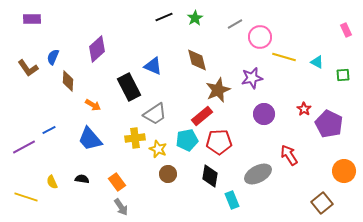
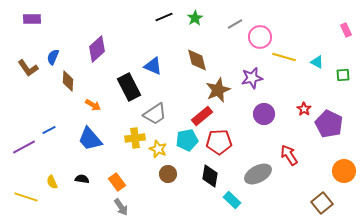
cyan rectangle at (232, 200): rotated 24 degrees counterclockwise
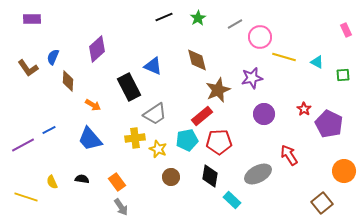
green star at (195, 18): moved 3 px right
purple line at (24, 147): moved 1 px left, 2 px up
brown circle at (168, 174): moved 3 px right, 3 px down
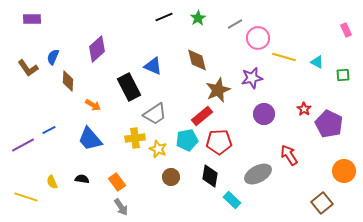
pink circle at (260, 37): moved 2 px left, 1 px down
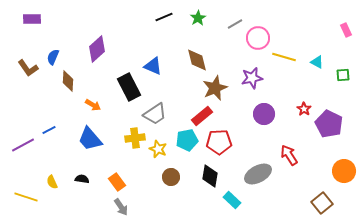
brown star at (218, 90): moved 3 px left, 2 px up
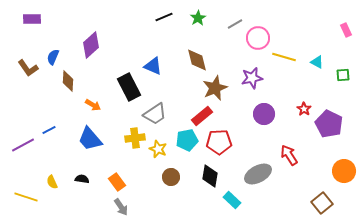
purple diamond at (97, 49): moved 6 px left, 4 px up
